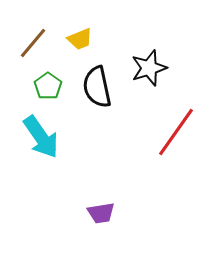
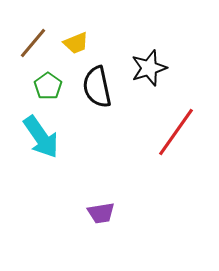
yellow trapezoid: moved 4 px left, 4 px down
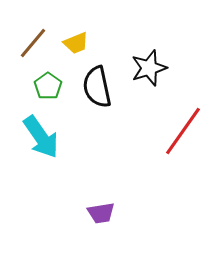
red line: moved 7 px right, 1 px up
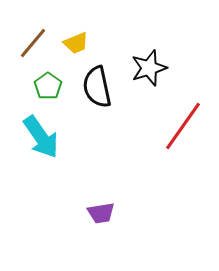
red line: moved 5 px up
